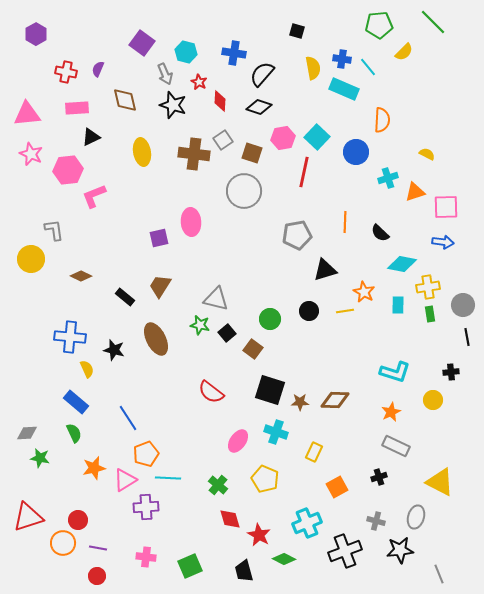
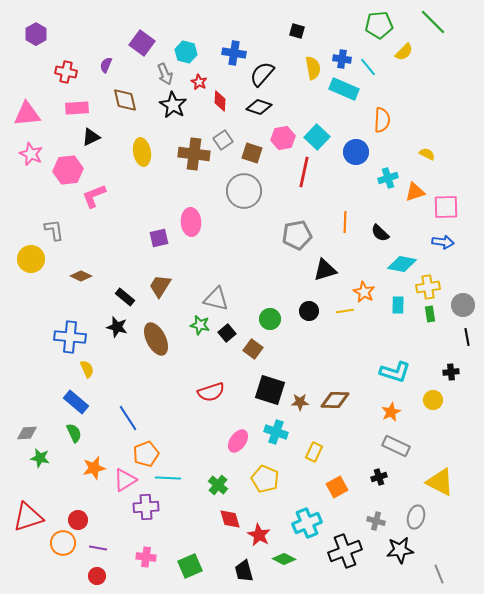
purple semicircle at (98, 69): moved 8 px right, 4 px up
black star at (173, 105): rotated 12 degrees clockwise
black star at (114, 350): moved 3 px right, 23 px up
red semicircle at (211, 392): rotated 56 degrees counterclockwise
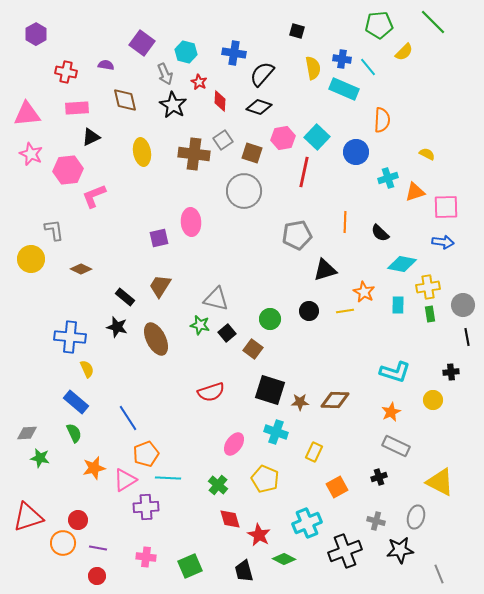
purple semicircle at (106, 65): rotated 77 degrees clockwise
brown diamond at (81, 276): moved 7 px up
pink ellipse at (238, 441): moved 4 px left, 3 px down
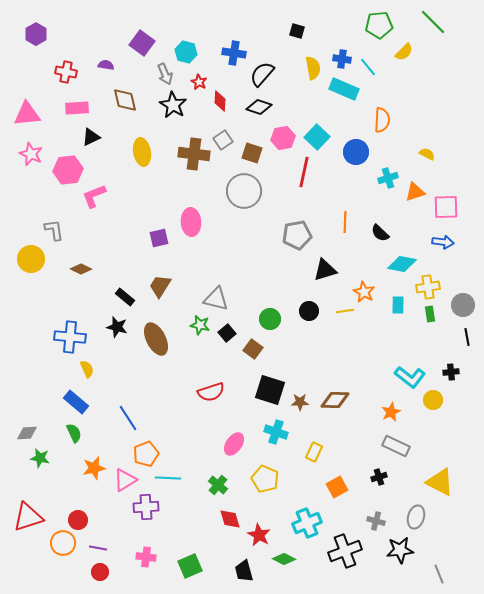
cyan L-shape at (395, 372): moved 15 px right, 5 px down; rotated 20 degrees clockwise
red circle at (97, 576): moved 3 px right, 4 px up
